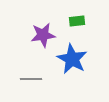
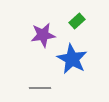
green rectangle: rotated 35 degrees counterclockwise
gray line: moved 9 px right, 9 px down
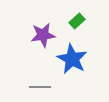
gray line: moved 1 px up
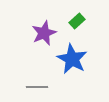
purple star: moved 1 px right, 2 px up; rotated 15 degrees counterclockwise
gray line: moved 3 px left
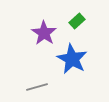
purple star: rotated 15 degrees counterclockwise
gray line: rotated 15 degrees counterclockwise
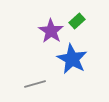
purple star: moved 7 px right, 2 px up
gray line: moved 2 px left, 3 px up
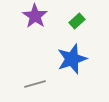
purple star: moved 16 px left, 15 px up
blue star: rotated 24 degrees clockwise
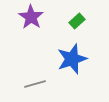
purple star: moved 4 px left, 1 px down
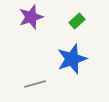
purple star: rotated 20 degrees clockwise
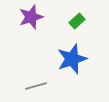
gray line: moved 1 px right, 2 px down
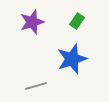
purple star: moved 1 px right, 5 px down
green rectangle: rotated 14 degrees counterclockwise
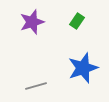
blue star: moved 11 px right, 9 px down
